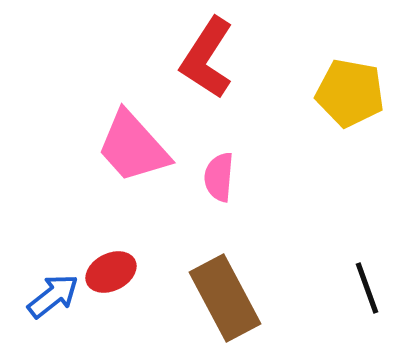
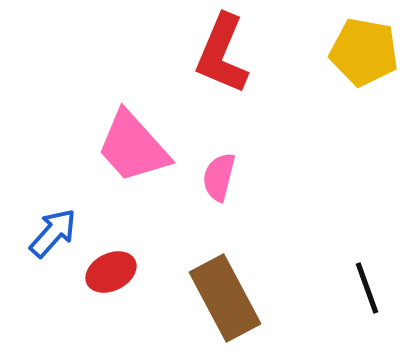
red L-shape: moved 15 px right, 4 px up; rotated 10 degrees counterclockwise
yellow pentagon: moved 14 px right, 41 px up
pink semicircle: rotated 9 degrees clockwise
blue arrow: moved 63 px up; rotated 10 degrees counterclockwise
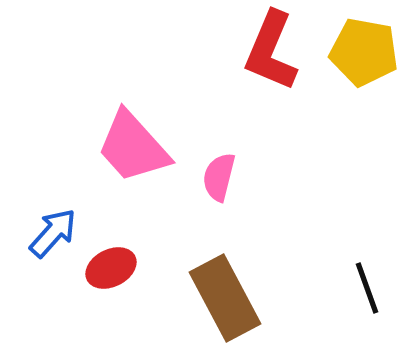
red L-shape: moved 49 px right, 3 px up
red ellipse: moved 4 px up
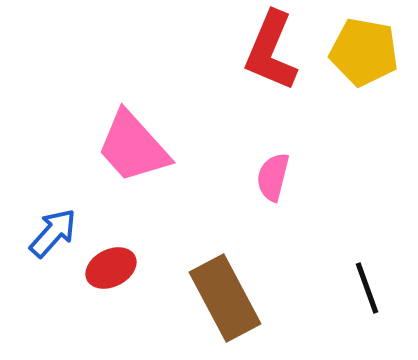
pink semicircle: moved 54 px right
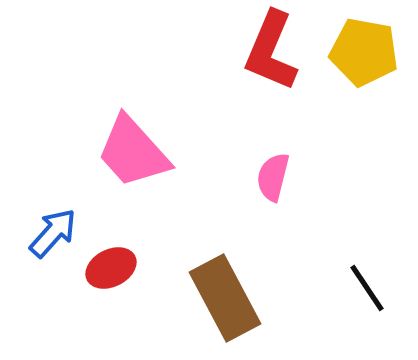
pink trapezoid: moved 5 px down
black line: rotated 14 degrees counterclockwise
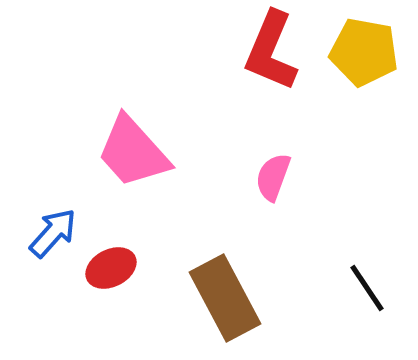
pink semicircle: rotated 6 degrees clockwise
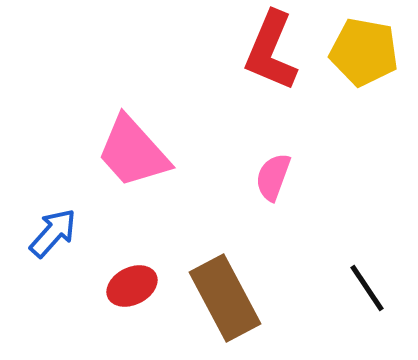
red ellipse: moved 21 px right, 18 px down
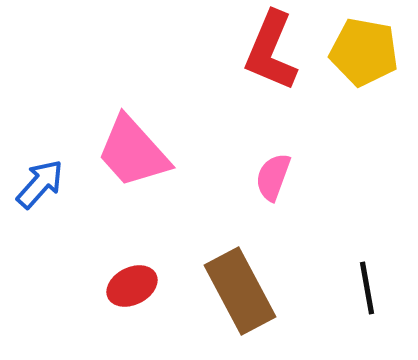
blue arrow: moved 13 px left, 49 px up
black line: rotated 24 degrees clockwise
brown rectangle: moved 15 px right, 7 px up
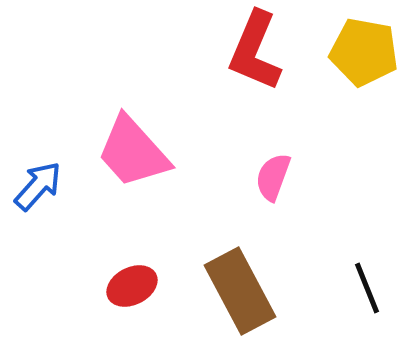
red L-shape: moved 16 px left
blue arrow: moved 2 px left, 2 px down
black line: rotated 12 degrees counterclockwise
